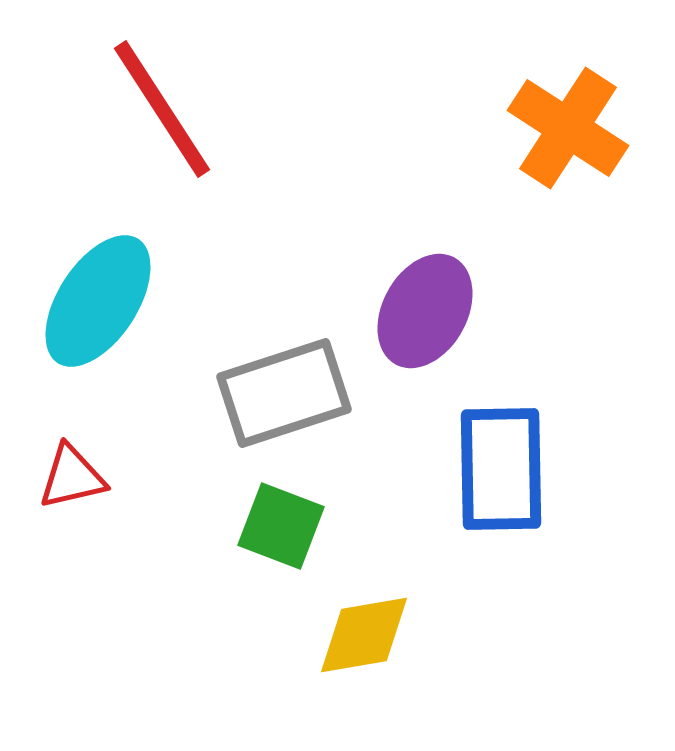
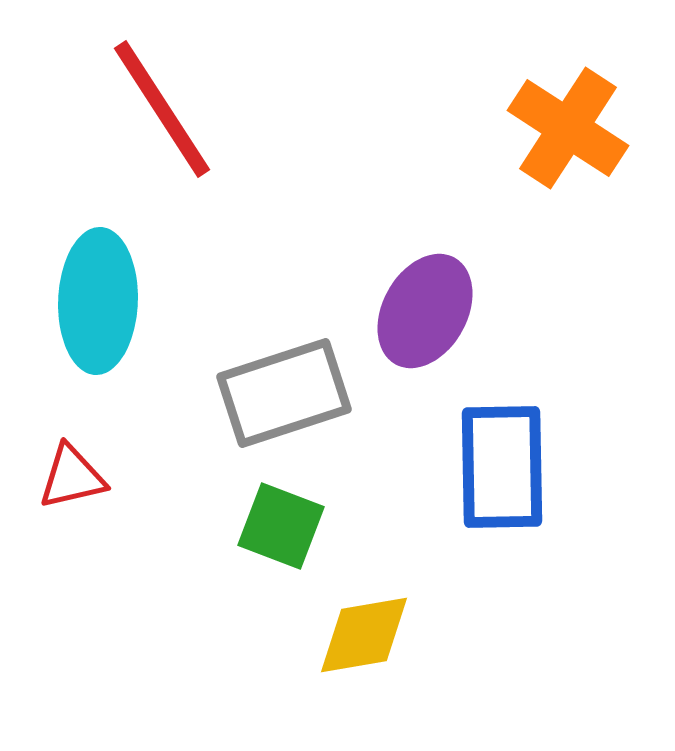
cyan ellipse: rotated 31 degrees counterclockwise
blue rectangle: moved 1 px right, 2 px up
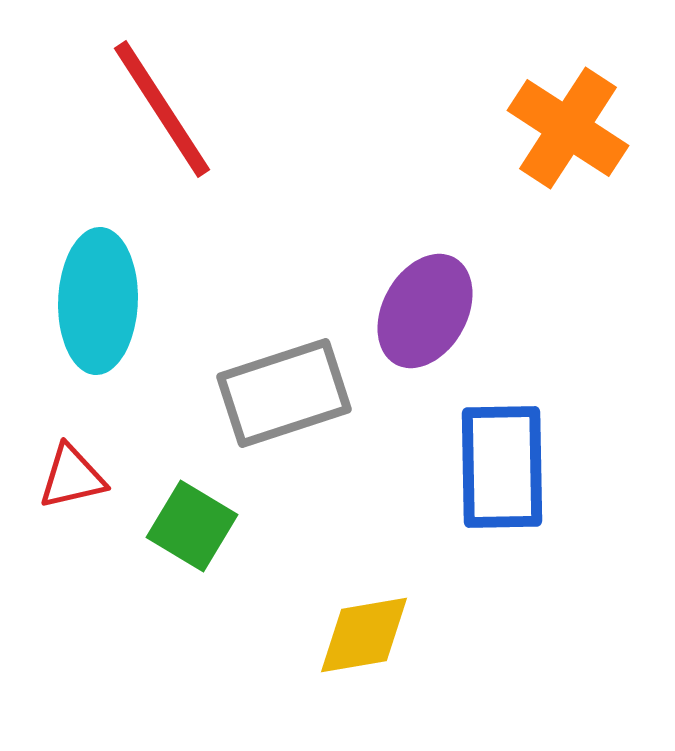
green square: moved 89 px left; rotated 10 degrees clockwise
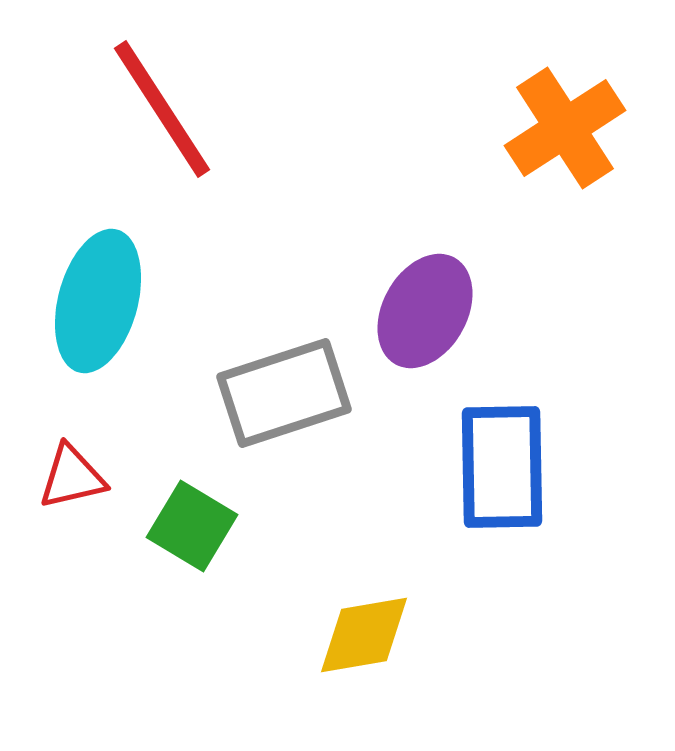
orange cross: moved 3 px left; rotated 24 degrees clockwise
cyan ellipse: rotated 13 degrees clockwise
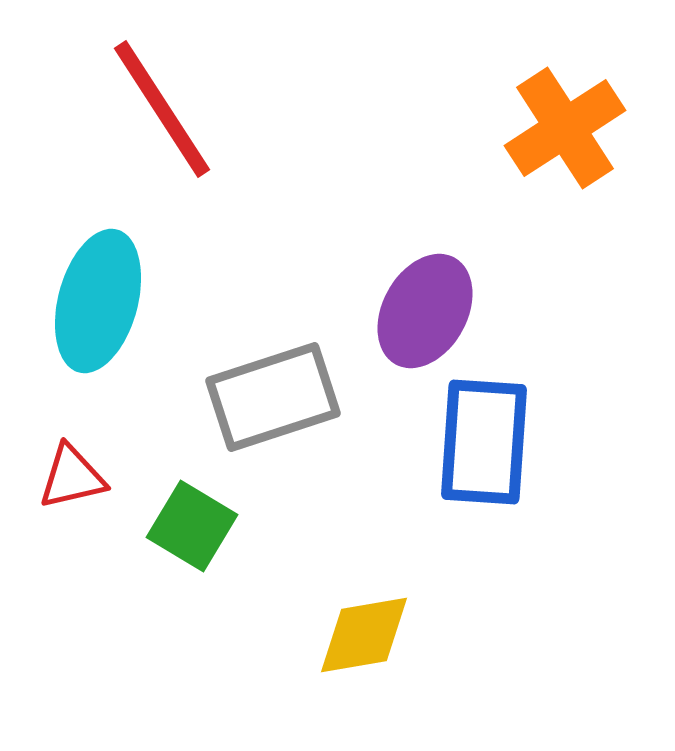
gray rectangle: moved 11 px left, 4 px down
blue rectangle: moved 18 px left, 25 px up; rotated 5 degrees clockwise
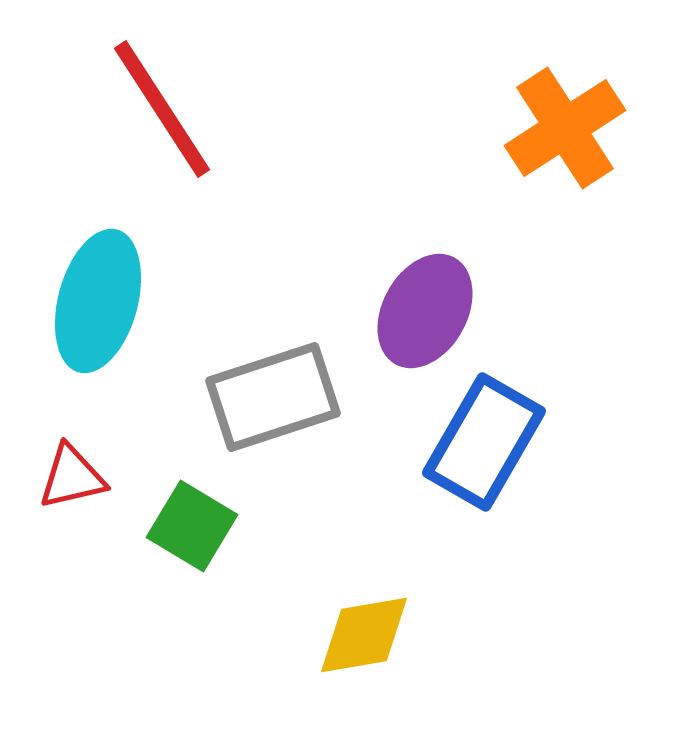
blue rectangle: rotated 26 degrees clockwise
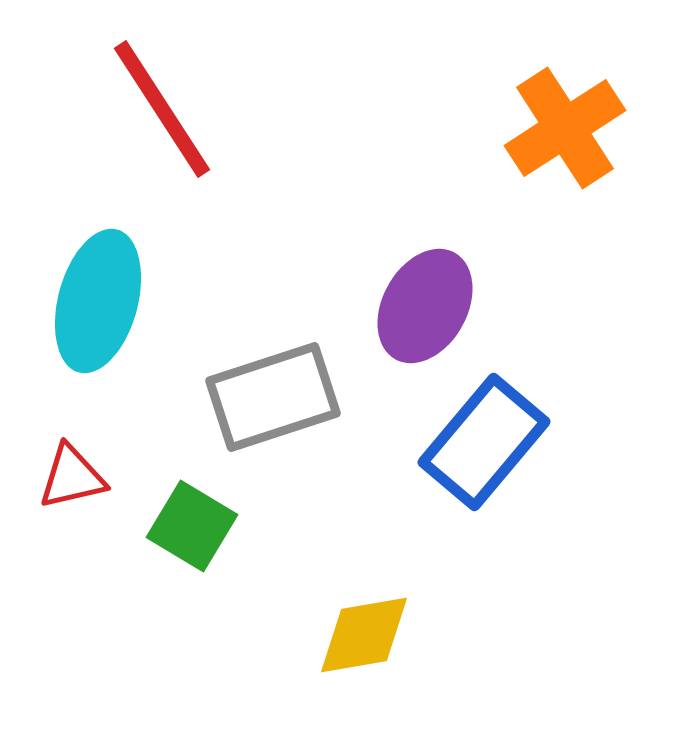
purple ellipse: moved 5 px up
blue rectangle: rotated 10 degrees clockwise
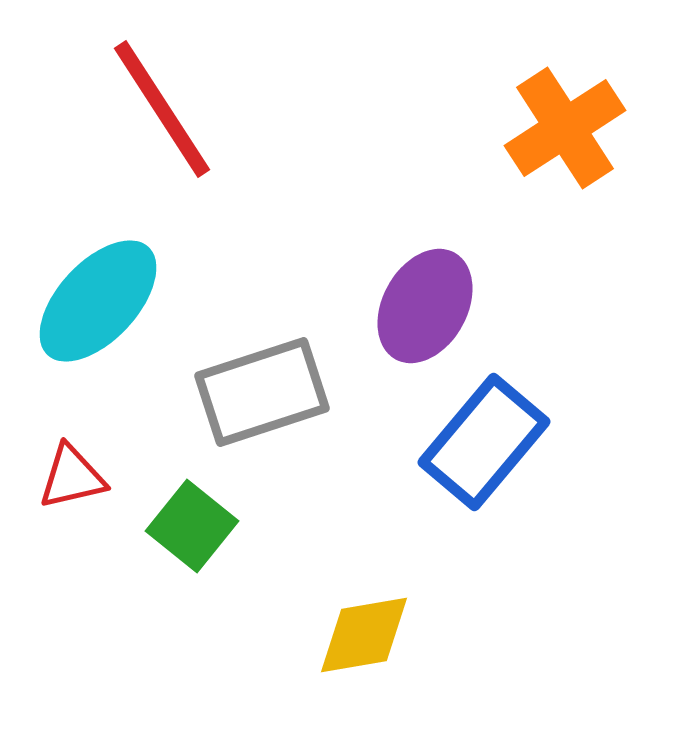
cyan ellipse: rotated 28 degrees clockwise
gray rectangle: moved 11 px left, 5 px up
green square: rotated 8 degrees clockwise
